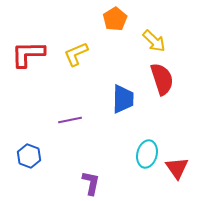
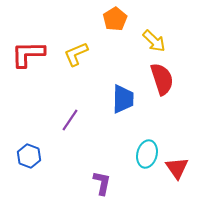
purple line: rotated 45 degrees counterclockwise
purple L-shape: moved 11 px right
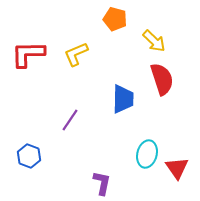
orange pentagon: rotated 25 degrees counterclockwise
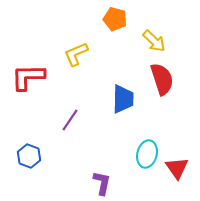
red L-shape: moved 23 px down
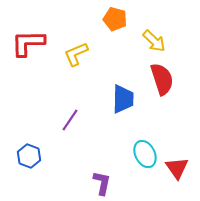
red L-shape: moved 34 px up
cyan ellipse: moved 2 px left; rotated 40 degrees counterclockwise
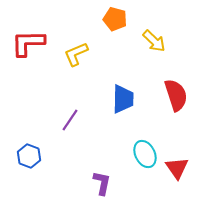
red semicircle: moved 14 px right, 16 px down
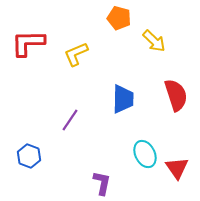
orange pentagon: moved 4 px right, 1 px up
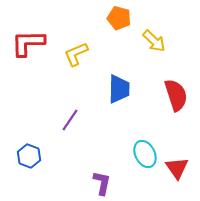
blue trapezoid: moved 4 px left, 10 px up
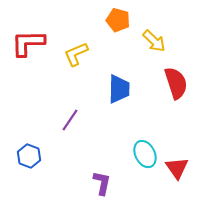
orange pentagon: moved 1 px left, 2 px down
red semicircle: moved 12 px up
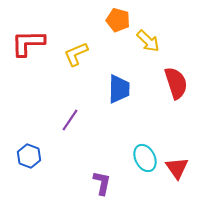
yellow arrow: moved 6 px left
cyan ellipse: moved 4 px down
